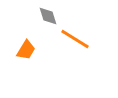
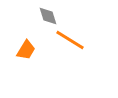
orange line: moved 5 px left, 1 px down
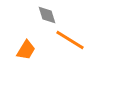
gray diamond: moved 1 px left, 1 px up
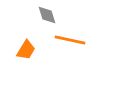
orange line: rotated 20 degrees counterclockwise
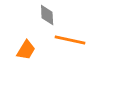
gray diamond: rotated 15 degrees clockwise
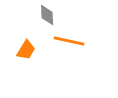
orange line: moved 1 px left, 1 px down
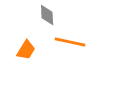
orange line: moved 1 px right, 1 px down
